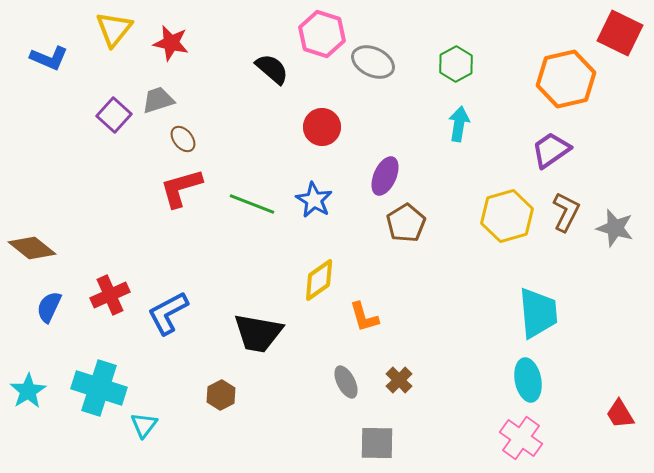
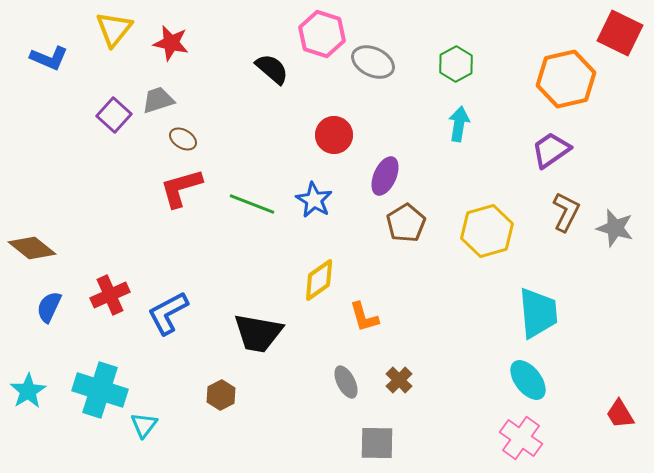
red circle at (322, 127): moved 12 px right, 8 px down
brown ellipse at (183, 139): rotated 20 degrees counterclockwise
yellow hexagon at (507, 216): moved 20 px left, 15 px down
cyan ellipse at (528, 380): rotated 27 degrees counterclockwise
cyan cross at (99, 388): moved 1 px right, 2 px down
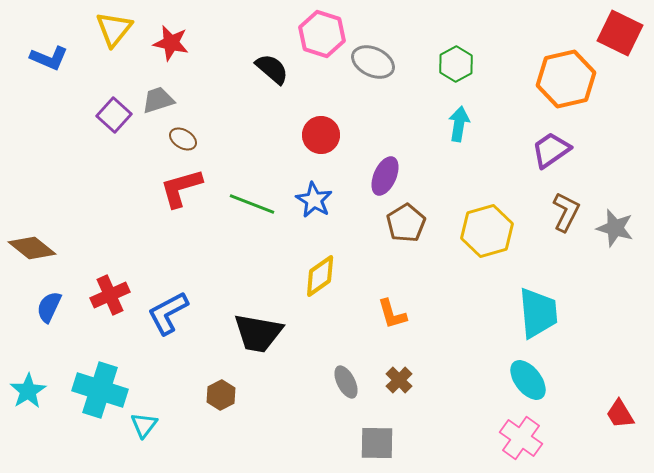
red circle at (334, 135): moved 13 px left
yellow diamond at (319, 280): moved 1 px right, 4 px up
orange L-shape at (364, 317): moved 28 px right, 3 px up
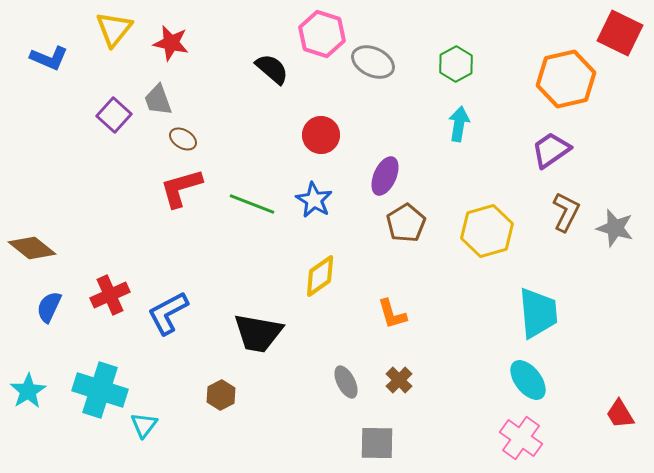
gray trapezoid at (158, 100): rotated 92 degrees counterclockwise
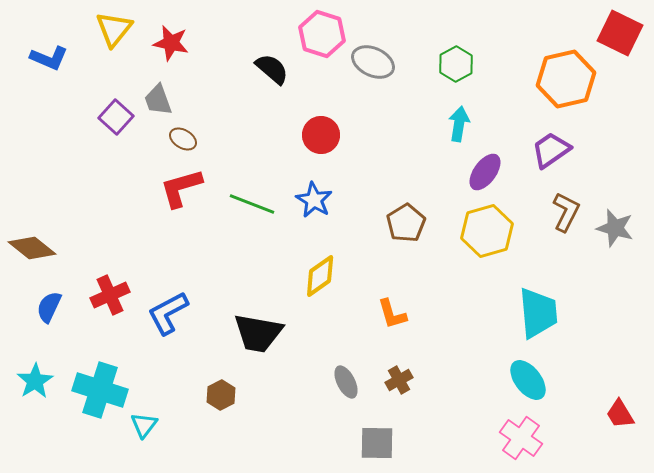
purple square at (114, 115): moved 2 px right, 2 px down
purple ellipse at (385, 176): moved 100 px right, 4 px up; rotated 12 degrees clockwise
brown cross at (399, 380): rotated 16 degrees clockwise
cyan star at (28, 391): moved 7 px right, 10 px up
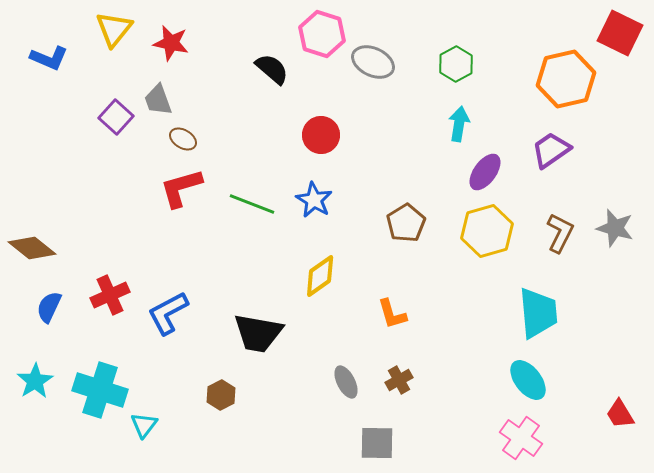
brown L-shape at (566, 212): moved 6 px left, 21 px down
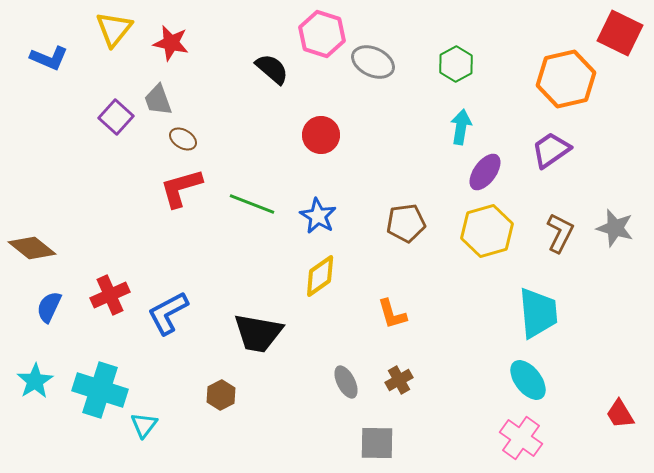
cyan arrow at (459, 124): moved 2 px right, 3 px down
blue star at (314, 200): moved 4 px right, 16 px down
brown pentagon at (406, 223): rotated 24 degrees clockwise
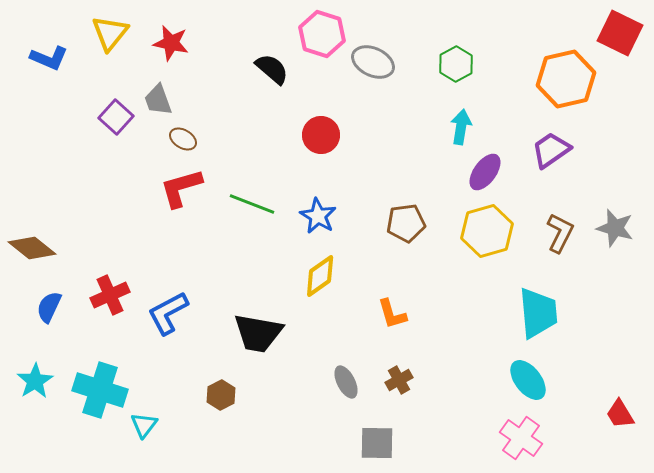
yellow triangle at (114, 29): moved 4 px left, 4 px down
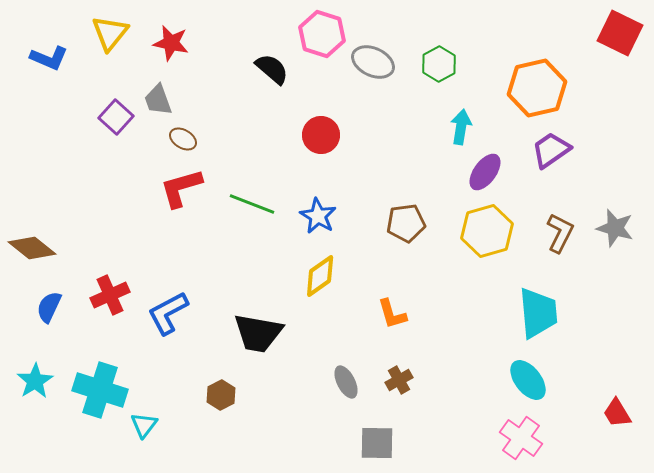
green hexagon at (456, 64): moved 17 px left
orange hexagon at (566, 79): moved 29 px left, 9 px down
red trapezoid at (620, 414): moved 3 px left, 1 px up
